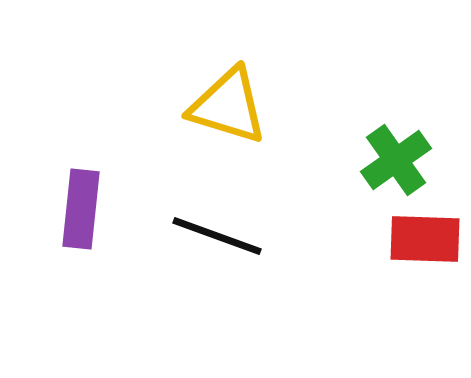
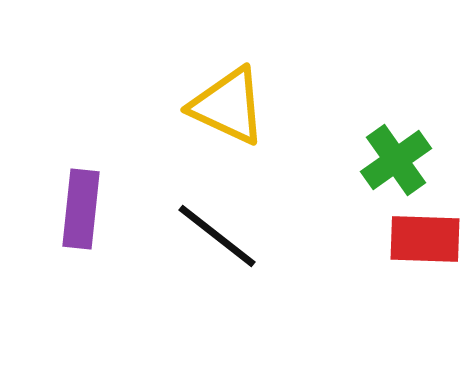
yellow triangle: rotated 8 degrees clockwise
black line: rotated 18 degrees clockwise
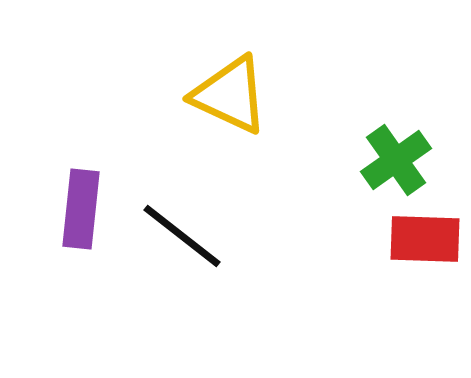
yellow triangle: moved 2 px right, 11 px up
black line: moved 35 px left
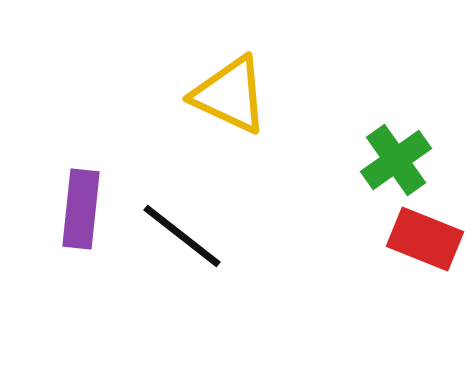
red rectangle: rotated 20 degrees clockwise
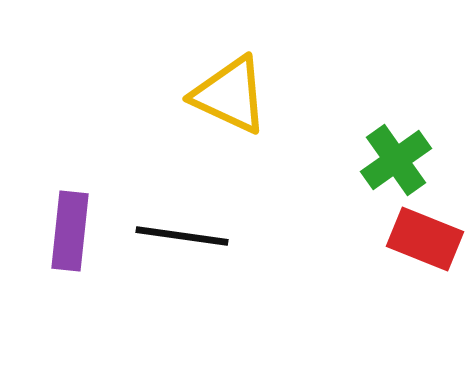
purple rectangle: moved 11 px left, 22 px down
black line: rotated 30 degrees counterclockwise
